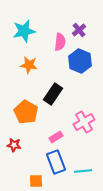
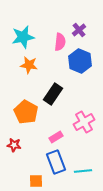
cyan star: moved 1 px left, 6 px down
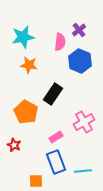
red star: rotated 16 degrees clockwise
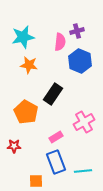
purple cross: moved 2 px left, 1 px down; rotated 24 degrees clockwise
red star: moved 1 px down; rotated 24 degrees counterclockwise
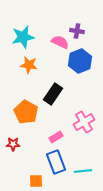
purple cross: rotated 24 degrees clockwise
pink semicircle: rotated 72 degrees counterclockwise
blue hexagon: rotated 15 degrees clockwise
red star: moved 1 px left, 2 px up
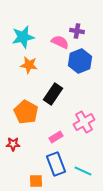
blue rectangle: moved 2 px down
cyan line: rotated 30 degrees clockwise
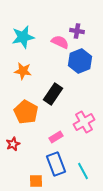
orange star: moved 6 px left, 6 px down
red star: rotated 24 degrees counterclockwise
cyan line: rotated 36 degrees clockwise
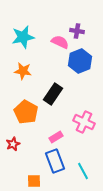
pink cross: rotated 35 degrees counterclockwise
blue rectangle: moved 1 px left, 3 px up
orange square: moved 2 px left
